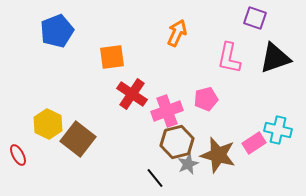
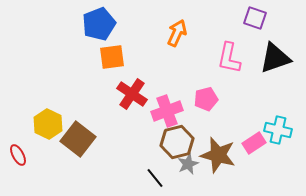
blue pentagon: moved 42 px right, 7 px up
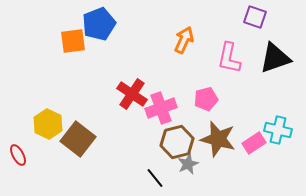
purple square: moved 1 px up
orange arrow: moved 7 px right, 7 px down
orange square: moved 39 px left, 16 px up
pink cross: moved 6 px left, 3 px up
brown star: moved 16 px up
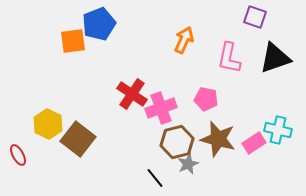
pink pentagon: rotated 25 degrees clockwise
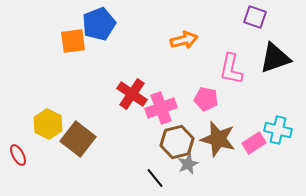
orange arrow: rotated 52 degrees clockwise
pink L-shape: moved 2 px right, 11 px down
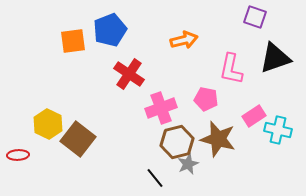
blue pentagon: moved 11 px right, 6 px down
red cross: moved 3 px left, 20 px up
pink rectangle: moved 27 px up
red ellipse: rotated 65 degrees counterclockwise
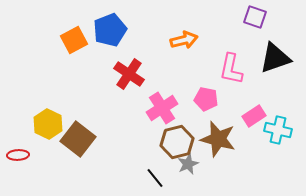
orange square: moved 1 px right, 1 px up; rotated 20 degrees counterclockwise
pink cross: moved 1 px right; rotated 12 degrees counterclockwise
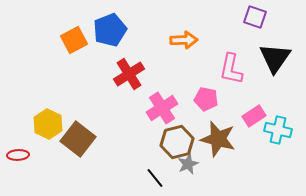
orange arrow: rotated 12 degrees clockwise
black triangle: rotated 36 degrees counterclockwise
red cross: rotated 24 degrees clockwise
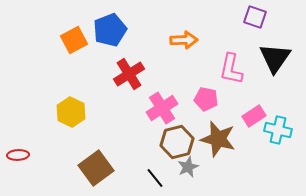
yellow hexagon: moved 23 px right, 12 px up
brown square: moved 18 px right, 29 px down; rotated 16 degrees clockwise
gray star: moved 3 px down
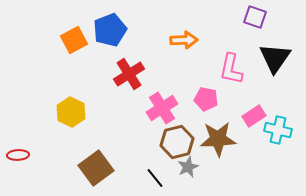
brown star: rotated 18 degrees counterclockwise
